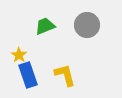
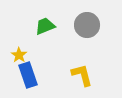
yellow L-shape: moved 17 px right
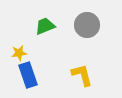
yellow star: moved 2 px up; rotated 28 degrees clockwise
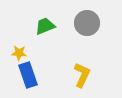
gray circle: moved 2 px up
yellow star: rotated 14 degrees clockwise
yellow L-shape: rotated 40 degrees clockwise
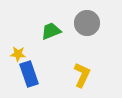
green trapezoid: moved 6 px right, 5 px down
yellow star: moved 1 px left, 1 px down
blue rectangle: moved 1 px right, 1 px up
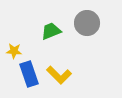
yellow star: moved 4 px left, 3 px up
yellow L-shape: moved 23 px left; rotated 110 degrees clockwise
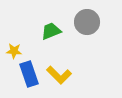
gray circle: moved 1 px up
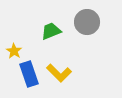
yellow star: rotated 28 degrees clockwise
yellow L-shape: moved 2 px up
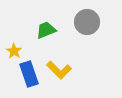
green trapezoid: moved 5 px left, 1 px up
yellow L-shape: moved 3 px up
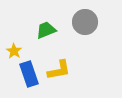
gray circle: moved 2 px left
yellow L-shape: rotated 55 degrees counterclockwise
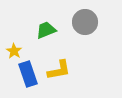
blue rectangle: moved 1 px left
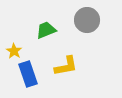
gray circle: moved 2 px right, 2 px up
yellow L-shape: moved 7 px right, 4 px up
